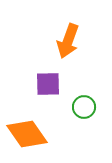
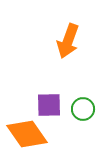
purple square: moved 1 px right, 21 px down
green circle: moved 1 px left, 2 px down
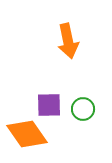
orange arrow: rotated 32 degrees counterclockwise
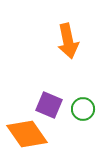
purple square: rotated 24 degrees clockwise
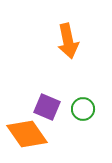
purple square: moved 2 px left, 2 px down
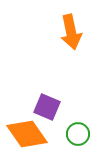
orange arrow: moved 3 px right, 9 px up
green circle: moved 5 px left, 25 px down
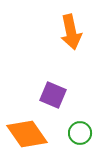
purple square: moved 6 px right, 12 px up
green circle: moved 2 px right, 1 px up
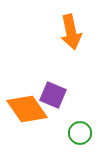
orange diamond: moved 25 px up
